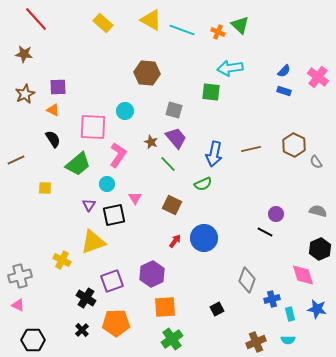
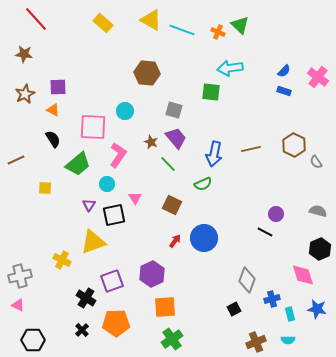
black square at (217, 309): moved 17 px right
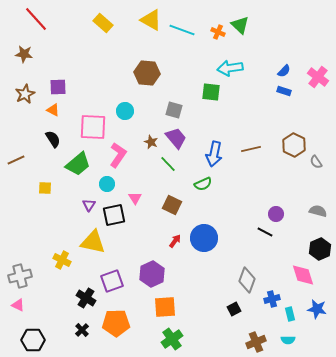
yellow triangle at (93, 242): rotated 32 degrees clockwise
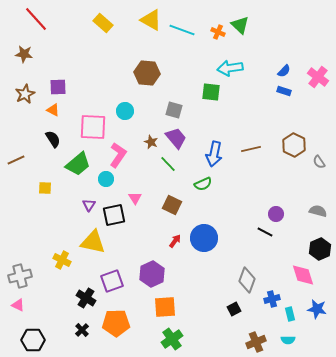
gray semicircle at (316, 162): moved 3 px right
cyan circle at (107, 184): moved 1 px left, 5 px up
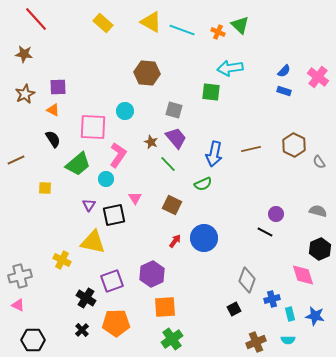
yellow triangle at (151, 20): moved 2 px down
blue star at (317, 309): moved 2 px left, 7 px down
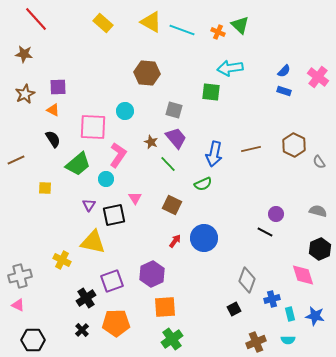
black cross at (86, 298): rotated 24 degrees clockwise
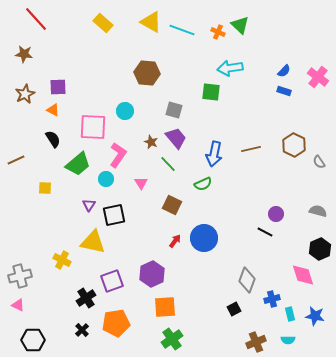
pink triangle at (135, 198): moved 6 px right, 15 px up
orange pentagon at (116, 323): rotated 8 degrees counterclockwise
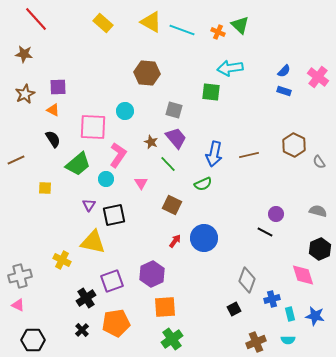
brown line at (251, 149): moved 2 px left, 6 px down
